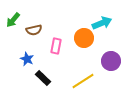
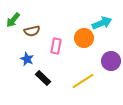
brown semicircle: moved 2 px left, 1 px down
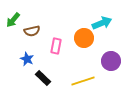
yellow line: rotated 15 degrees clockwise
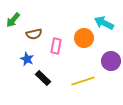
cyan arrow: moved 2 px right; rotated 132 degrees counterclockwise
brown semicircle: moved 2 px right, 3 px down
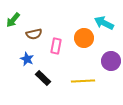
yellow line: rotated 15 degrees clockwise
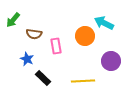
brown semicircle: rotated 21 degrees clockwise
orange circle: moved 1 px right, 2 px up
pink rectangle: rotated 21 degrees counterclockwise
